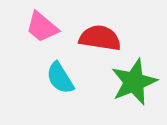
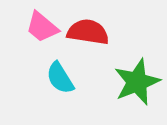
red semicircle: moved 12 px left, 6 px up
green star: moved 3 px right
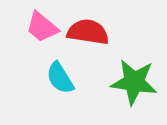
green star: moved 3 px left; rotated 30 degrees clockwise
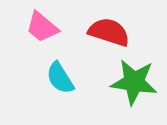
red semicircle: moved 21 px right; rotated 9 degrees clockwise
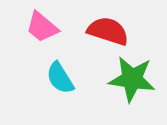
red semicircle: moved 1 px left, 1 px up
green star: moved 2 px left, 3 px up
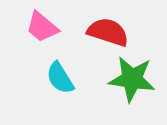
red semicircle: moved 1 px down
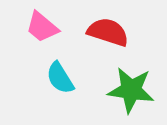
green star: moved 1 px left, 11 px down
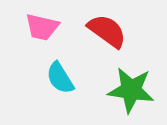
pink trapezoid: rotated 27 degrees counterclockwise
red semicircle: moved 1 px left, 1 px up; rotated 18 degrees clockwise
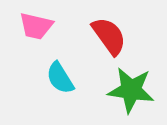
pink trapezoid: moved 6 px left, 1 px up
red semicircle: moved 2 px right, 5 px down; rotated 18 degrees clockwise
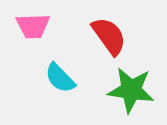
pink trapezoid: moved 3 px left; rotated 15 degrees counterclockwise
cyan semicircle: rotated 12 degrees counterclockwise
